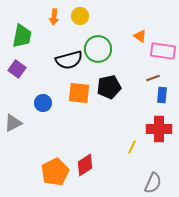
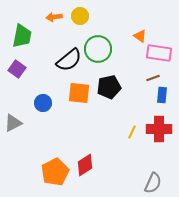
orange arrow: rotated 77 degrees clockwise
pink rectangle: moved 4 px left, 2 px down
black semicircle: rotated 24 degrees counterclockwise
yellow line: moved 15 px up
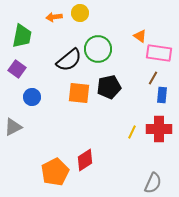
yellow circle: moved 3 px up
brown line: rotated 40 degrees counterclockwise
blue circle: moved 11 px left, 6 px up
gray triangle: moved 4 px down
red diamond: moved 5 px up
